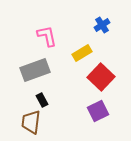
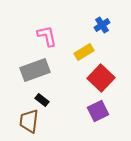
yellow rectangle: moved 2 px right, 1 px up
red square: moved 1 px down
black rectangle: rotated 24 degrees counterclockwise
brown trapezoid: moved 2 px left, 1 px up
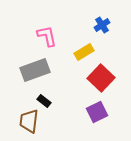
black rectangle: moved 2 px right, 1 px down
purple square: moved 1 px left, 1 px down
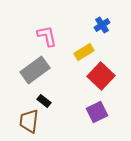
gray rectangle: rotated 16 degrees counterclockwise
red square: moved 2 px up
